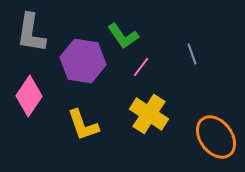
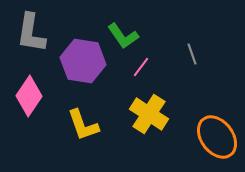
orange ellipse: moved 1 px right
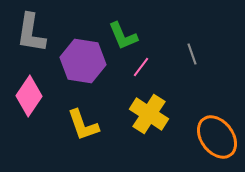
green L-shape: rotated 12 degrees clockwise
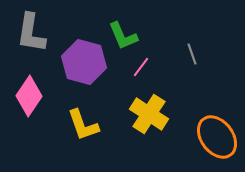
purple hexagon: moved 1 px right, 1 px down; rotated 6 degrees clockwise
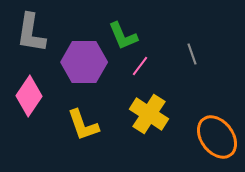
purple hexagon: rotated 15 degrees counterclockwise
pink line: moved 1 px left, 1 px up
